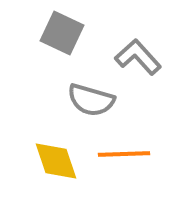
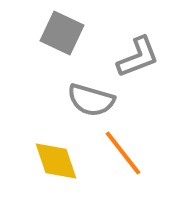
gray L-shape: rotated 111 degrees clockwise
orange line: moved 1 px left, 1 px up; rotated 54 degrees clockwise
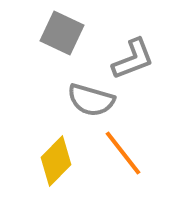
gray L-shape: moved 5 px left, 2 px down
yellow diamond: rotated 63 degrees clockwise
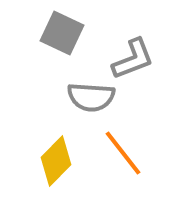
gray semicircle: moved 3 px up; rotated 12 degrees counterclockwise
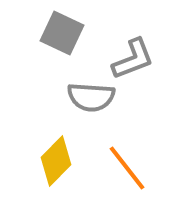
orange line: moved 4 px right, 15 px down
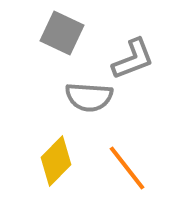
gray semicircle: moved 2 px left
